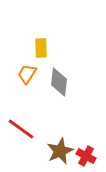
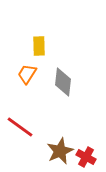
yellow rectangle: moved 2 px left, 2 px up
gray diamond: moved 4 px right
red line: moved 1 px left, 2 px up
red cross: moved 1 px down
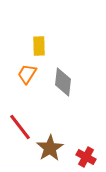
red line: rotated 16 degrees clockwise
brown star: moved 10 px left, 3 px up; rotated 8 degrees counterclockwise
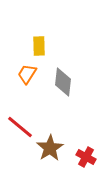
red line: rotated 12 degrees counterclockwise
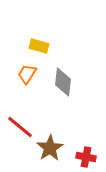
yellow rectangle: rotated 72 degrees counterclockwise
red cross: rotated 18 degrees counterclockwise
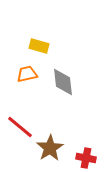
orange trapezoid: rotated 45 degrees clockwise
gray diamond: rotated 12 degrees counterclockwise
red cross: moved 1 px down
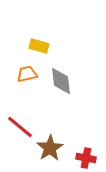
gray diamond: moved 2 px left, 1 px up
